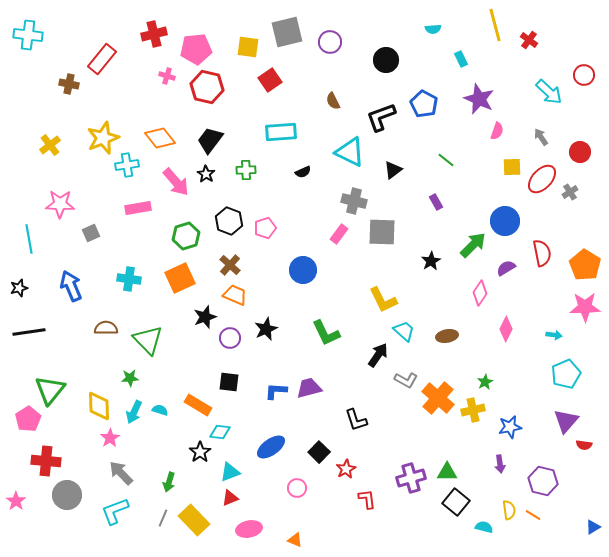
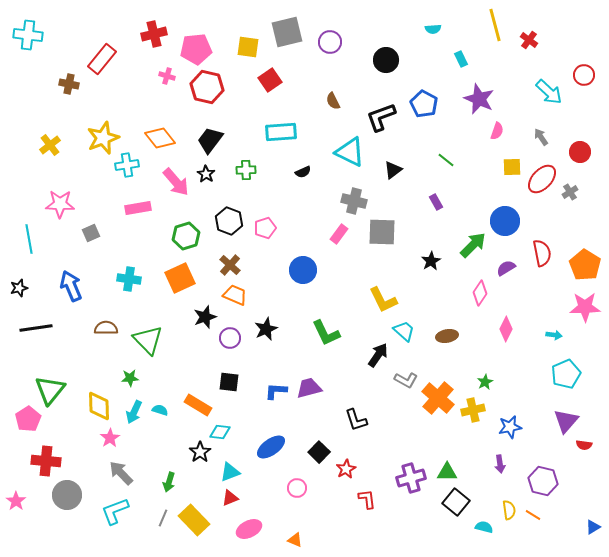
black line at (29, 332): moved 7 px right, 4 px up
pink ellipse at (249, 529): rotated 15 degrees counterclockwise
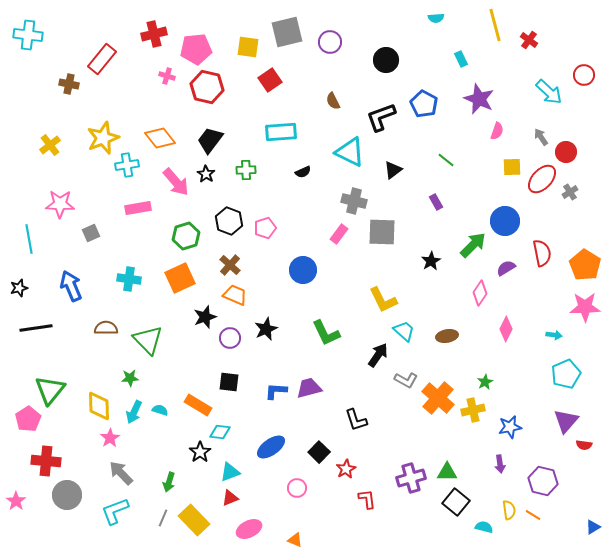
cyan semicircle at (433, 29): moved 3 px right, 11 px up
red circle at (580, 152): moved 14 px left
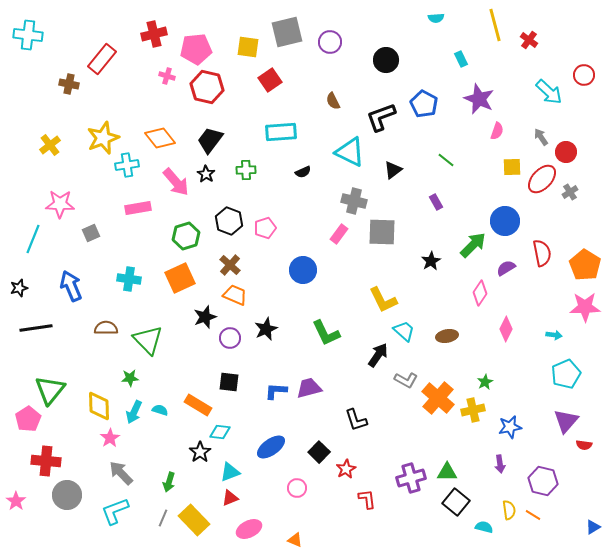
cyan line at (29, 239): moved 4 px right; rotated 32 degrees clockwise
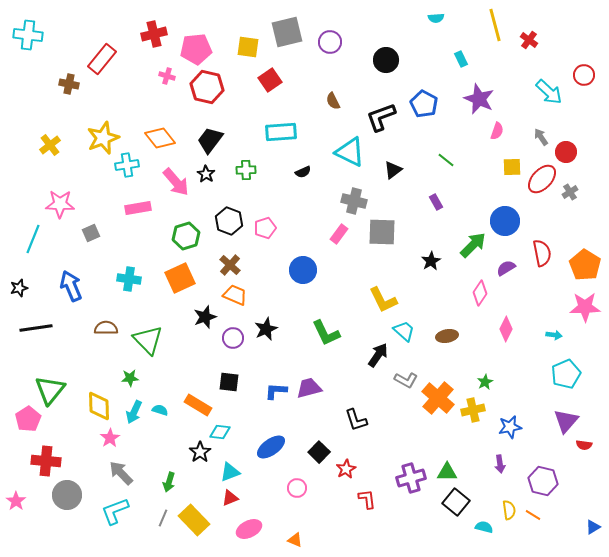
purple circle at (230, 338): moved 3 px right
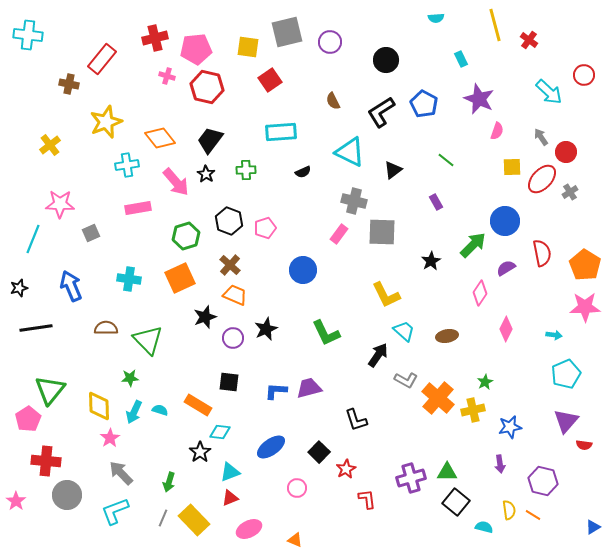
red cross at (154, 34): moved 1 px right, 4 px down
black L-shape at (381, 117): moved 5 px up; rotated 12 degrees counterclockwise
yellow star at (103, 138): moved 3 px right, 16 px up
yellow L-shape at (383, 300): moved 3 px right, 5 px up
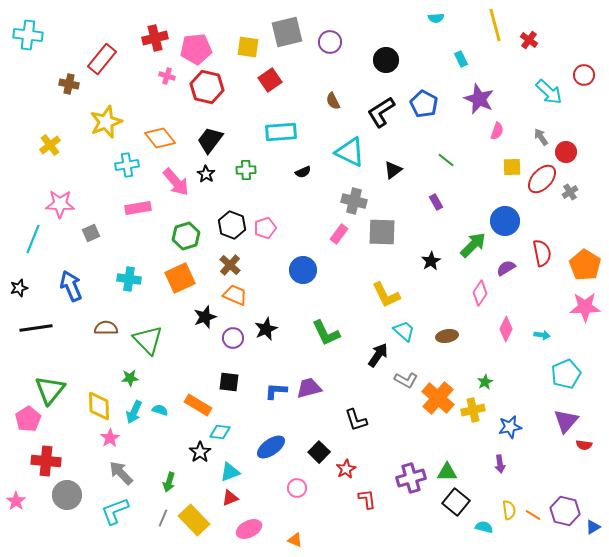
black hexagon at (229, 221): moved 3 px right, 4 px down
cyan arrow at (554, 335): moved 12 px left
purple hexagon at (543, 481): moved 22 px right, 30 px down
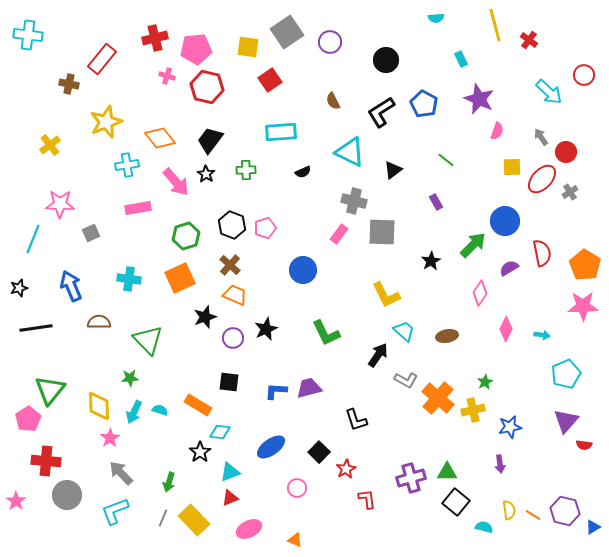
gray square at (287, 32): rotated 20 degrees counterclockwise
purple semicircle at (506, 268): moved 3 px right
pink star at (585, 307): moved 2 px left, 1 px up
brown semicircle at (106, 328): moved 7 px left, 6 px up
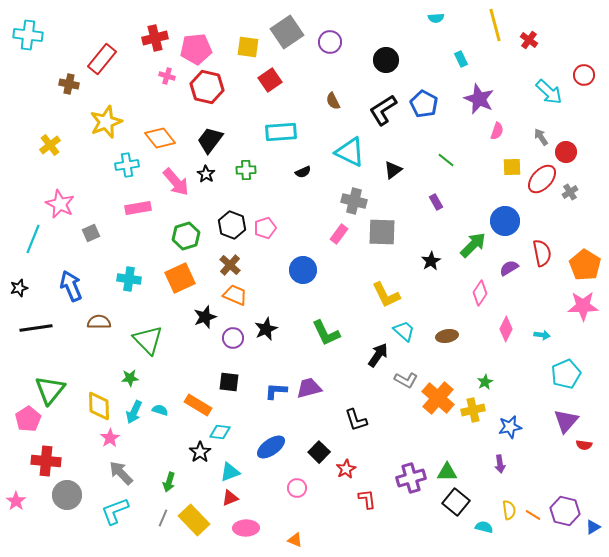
black L-shape at (381, 112): moved 2 px right, 2 px up
pink star at (60, 204): rotated 24 degrees clockwise
pink ellipse at (249, 529): moved 3 px left, 1 px up; rotated 25 degrees clockwise
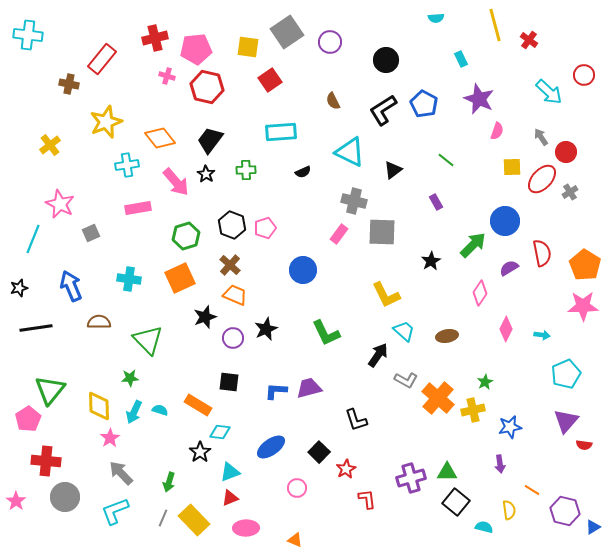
gray circle at (67, 495): moved 2 px left, 2 px down
orange line at (533, 515): moved 1 px left, 25 px up
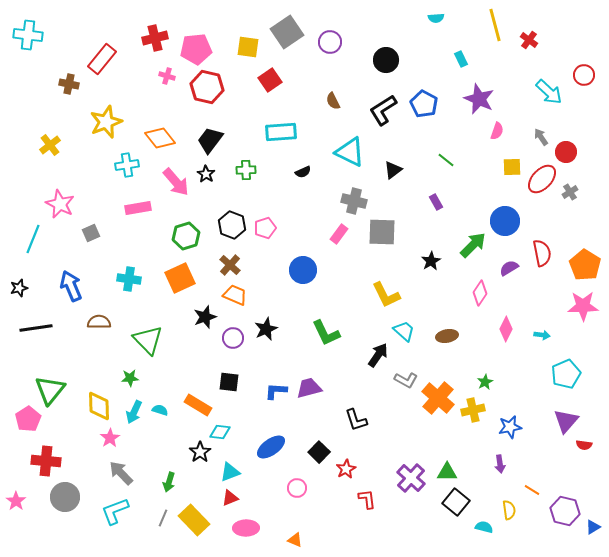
purple cross at (411, 478): rotated 32 degrees counterclockwise
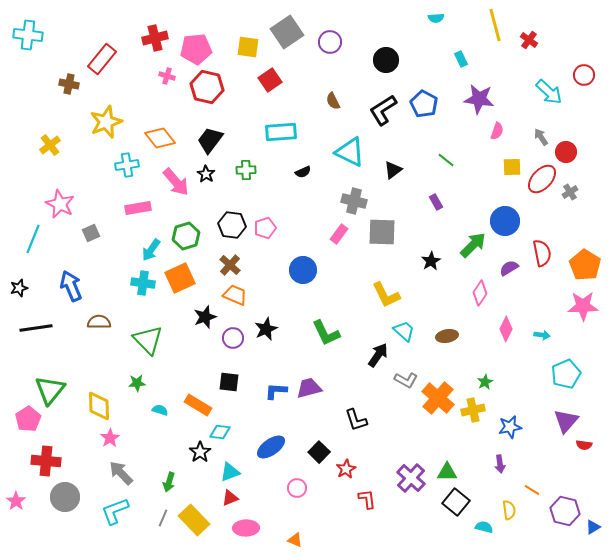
purple star at (479, 99): rotated 16 degrees counterclockwise
black hexagon at (232, 225): rotated 12 degrees counterclockwise
cyan cross at (129, 279): moved 14 px right, 4 px down
green star at (130, 378): moved 7 px right, 5 px down
cyan arrow at (134, 412): moved 17 px right, 162 px up; rotated 10 degrees clockwise
